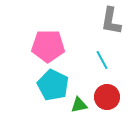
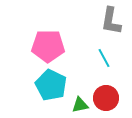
cyan line: moved 2 px right, 2 px up
cyan pentagon: moved 2 px left
red circle: moved 1 px left, 1 px down
green triangle: moved 1 px right
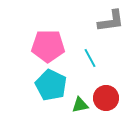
gray L-shape: rotated 108 degrees counterclockwise
cyan line: moved 14 px left
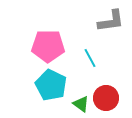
green triangle: moved 1 px right, 1 px up; rotated 48 degrees clockwise
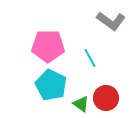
gray L-shape: rotated 44 degrees clockwise
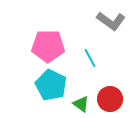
red circle: moved 4 px right, 1 px down
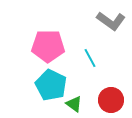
red circle: moved 1 px right, 1 px down
green triangle: moved 7 px left
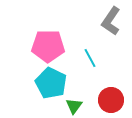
gray L-shape: rotated 88 degrees clockwise
cyan pentagon: moved 2 px up
green triangle: moved 2 px down; rotated 30 degrees clockwise
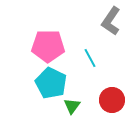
red circle: moved 1 px right
green triangle: moved 2 px left
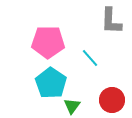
gray L-shape: rotated 32 degrees counterclockwise
pink pentagon: moved 4 px up
cyan line: rotated 12 degrees counterclockwise
cyan pentagon: rotated 8 degrees clockwise
